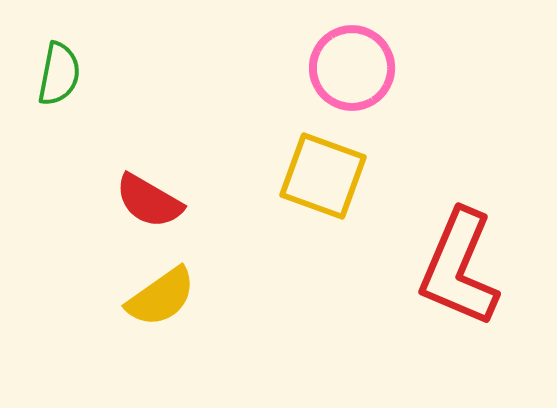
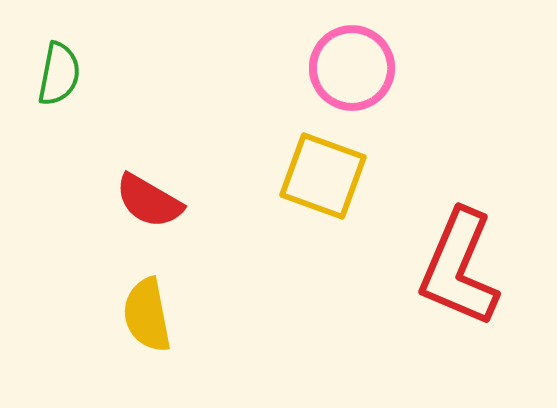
yellow semicircle: moved 14 px left, 18 px down; rotated 114 degrees clockwise
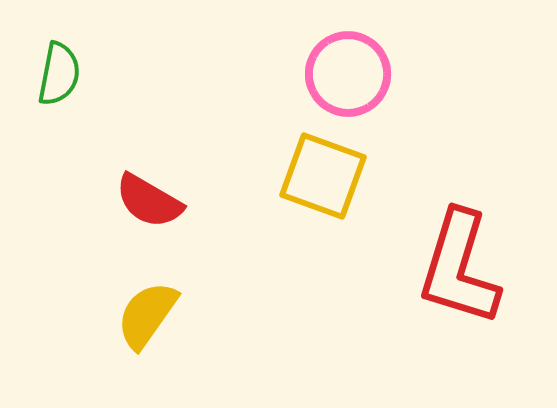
pink circle: moved 4 px left, 6 px down
red L-shape: rotated 6 degrees counterclockwise
yellow semicircle: rotated 46 degrees clockwise
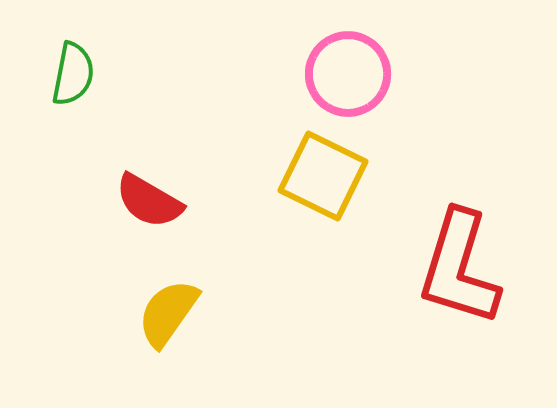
green semicircle: moved 14 px right
yellow square: rotated 6 degrees clockwise
yellow semicircle: moved 21 px right, 2 px up
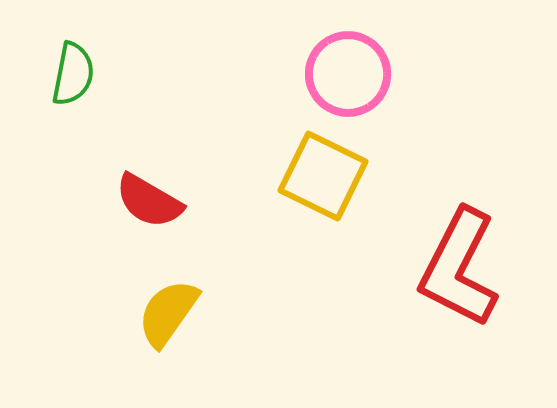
red L-shape: rotated 10 degrees clockwise
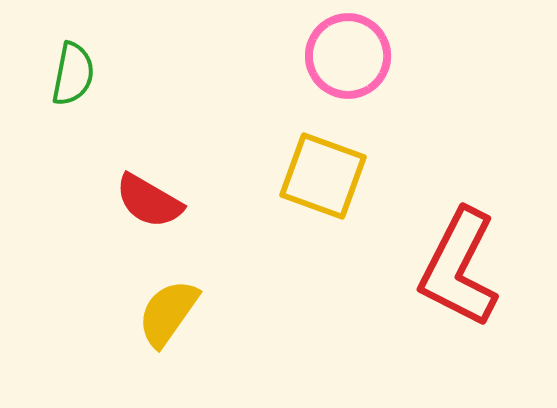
pink circle: moved 18 px up
yellow square: rotated 6 degrees counterclockwise
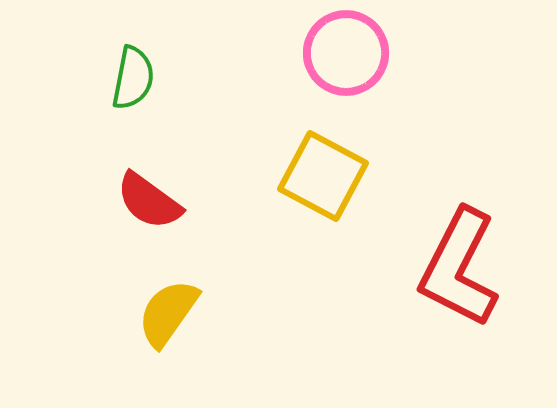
pink circle: moved 2 px left, 3 px up
green semicircle: moved 60 px right, 4 px down
yellow square: rotated 8 degrees clockwise
red semicircle: rotated 6 degrees clockwise
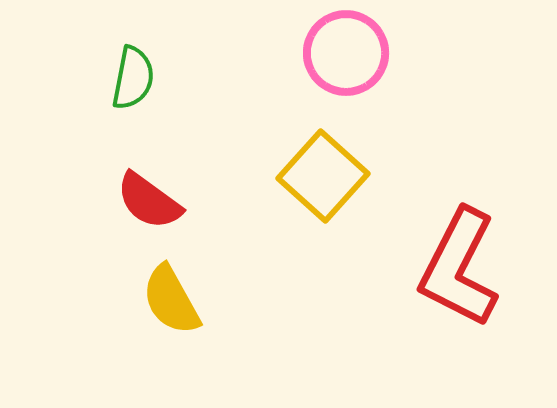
yellow square: rotated 14 degrees clockwise
yellow semicircle: moved 3 px right, 13 px up; rotated 64 degrees counterclockwise
